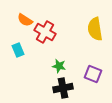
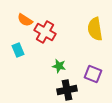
black cross: moved 4 px right, 2 px down
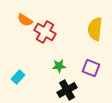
yellow semicircle: rotated 15 degrees clockwise
cyan rectangle: moved 27 px down; rotated 64 degrees clockwise
green star: rotated 16 degrees counterclockwise
purple square: moved 2 px left, 6 px up
black cross: rotated 18 degrees counterclockwise
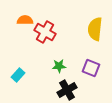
orange semicircle: rotated 147 degrees clockwise
cyan rectangle: moved 2 px up
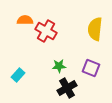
red cross: moved 1 px right, 1 px up
black cross: moved 2 px up
